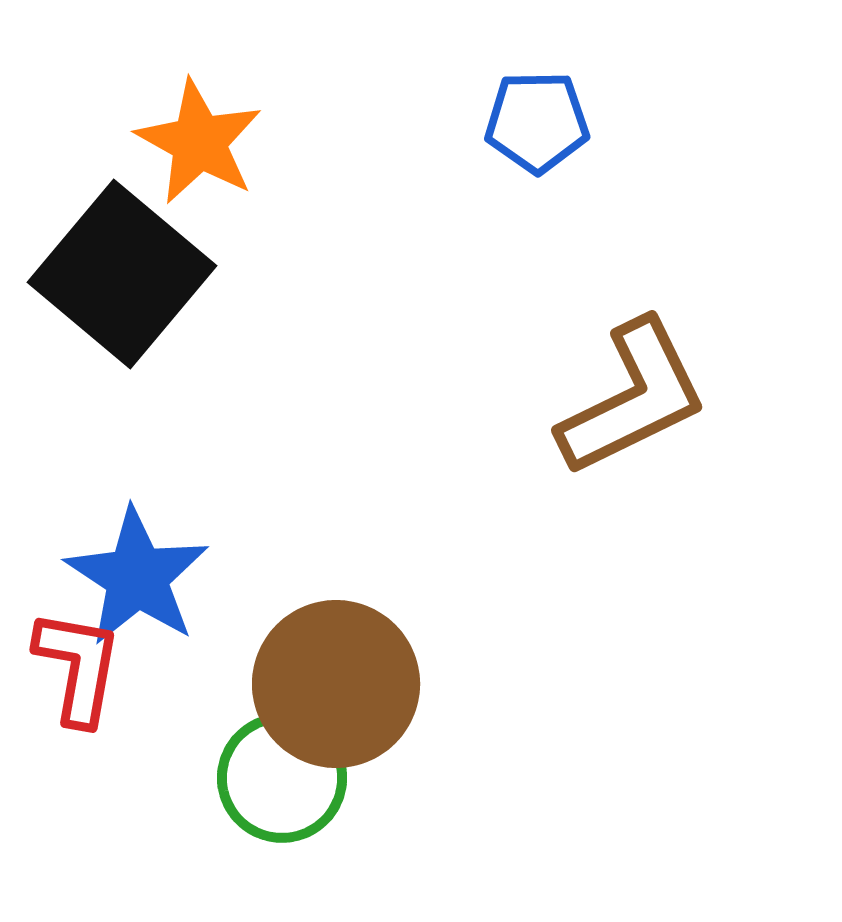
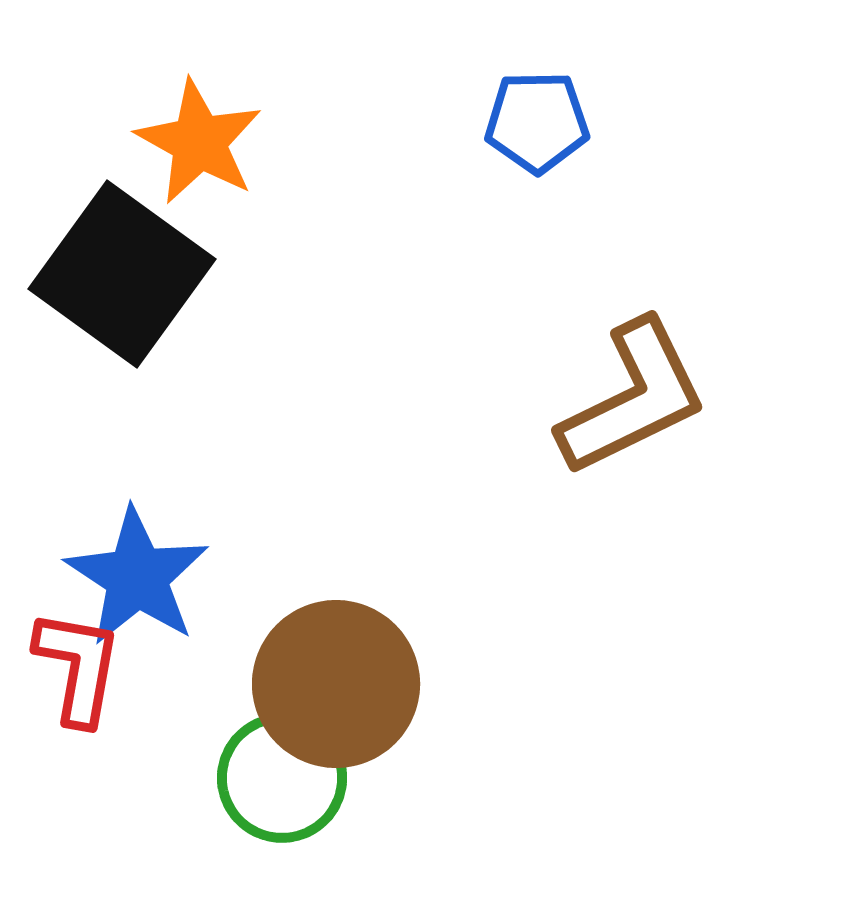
black square: rotated 4 degrees counterclockwise
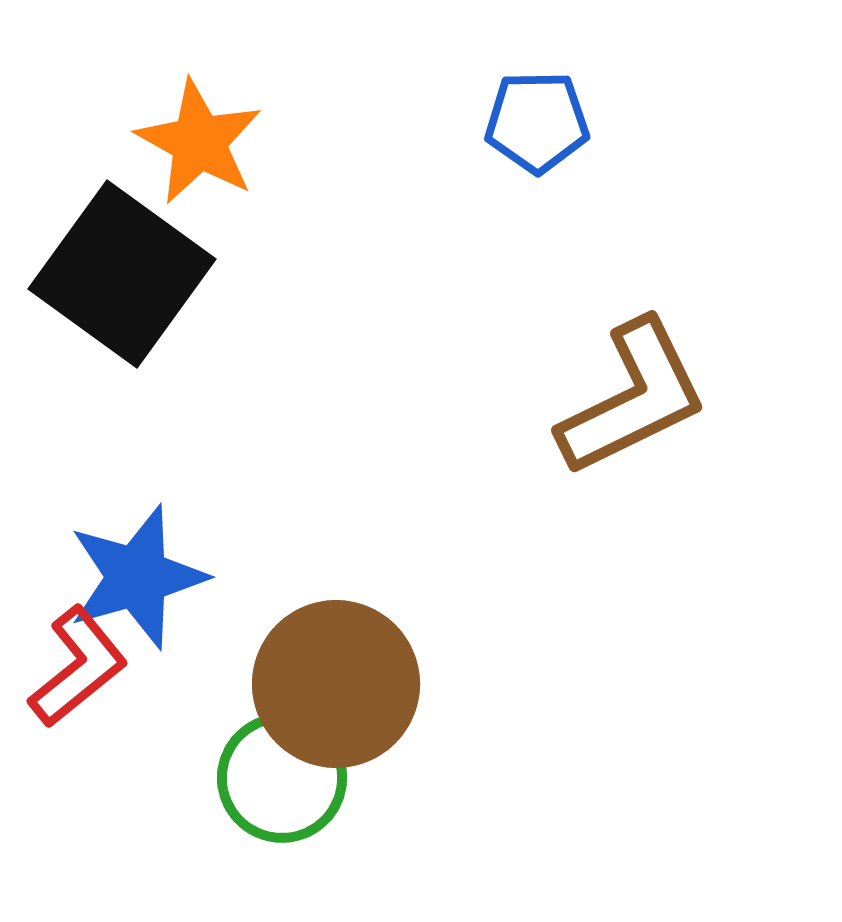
blue star: rotated 23 degrees clockwise
red L-shape: rotated 41 degrees clockwise
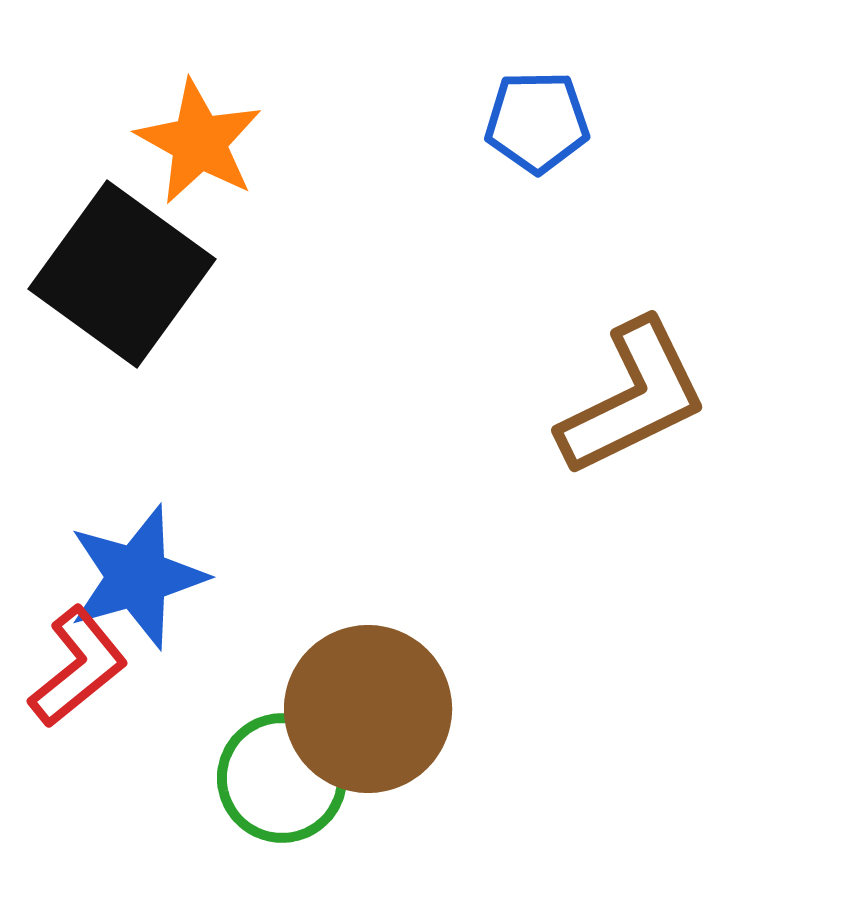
brown circle: moved 32 px right, 25 px down
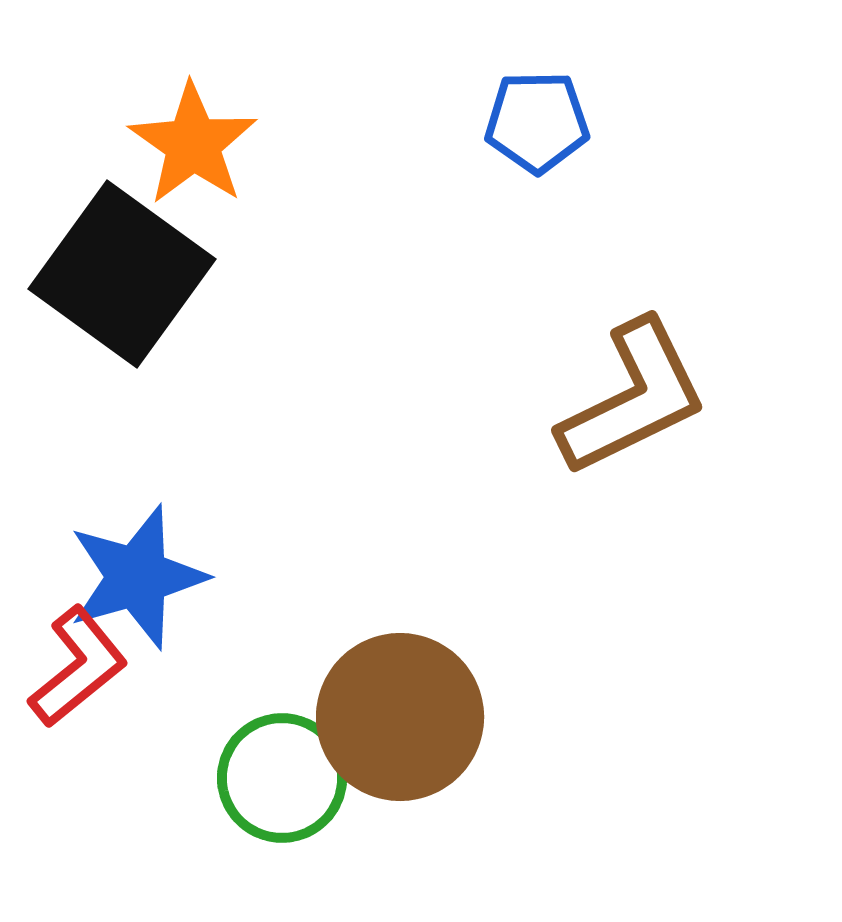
orange star: moved 6 px left, 2 px down; rotated 6 degrees clockwise
brown circle: moved 32 px right, 8 px down
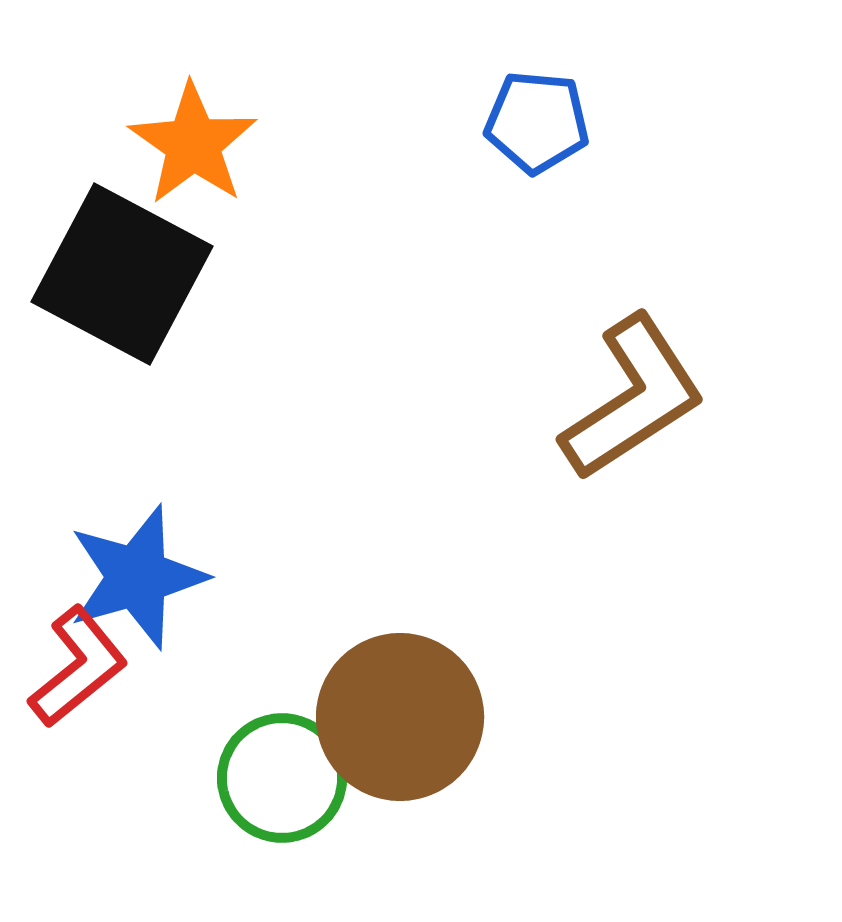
blue pentagon: rotated 6 degrees clockwise
black square: rotated 8 degrees counterclockwise
brown L-shape: rotated 7 degrees counterclockwise
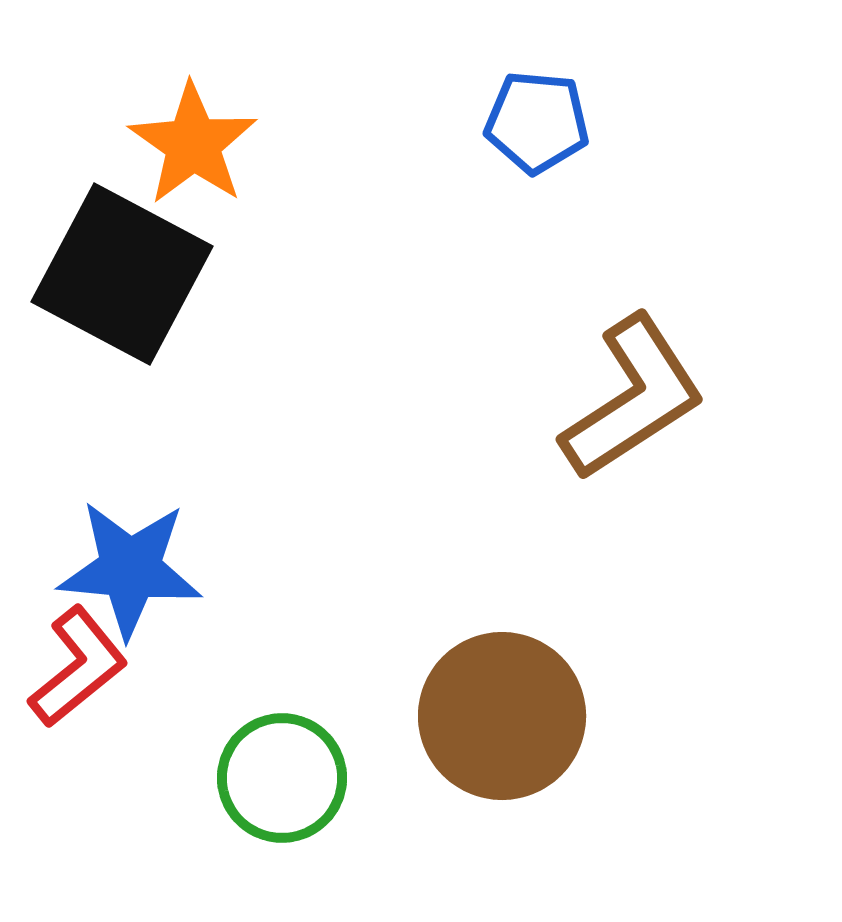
blue star: moved 7 px left, 8 px up; rotated 21 degrees clockwise
brown circle: moved 102 px right, 1 px up
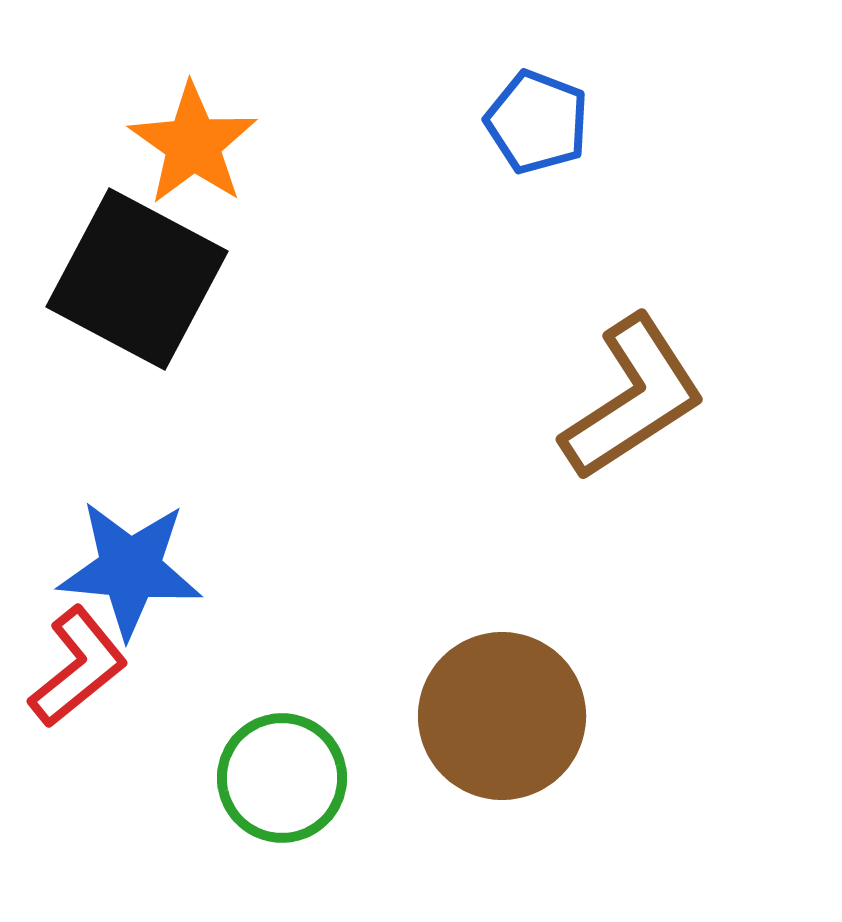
blue pentagon: rotated 16 degrees clockwise
black square: moved 15 px right, 5 px down
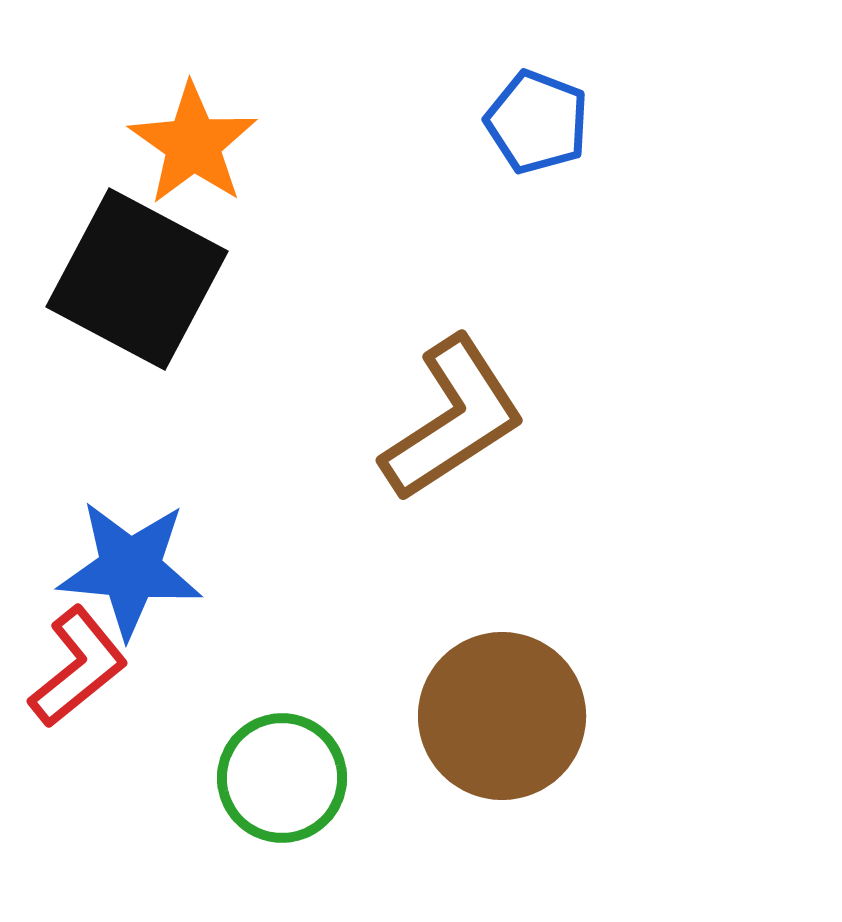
brown L-shape: moved 180 px left, 21 px down
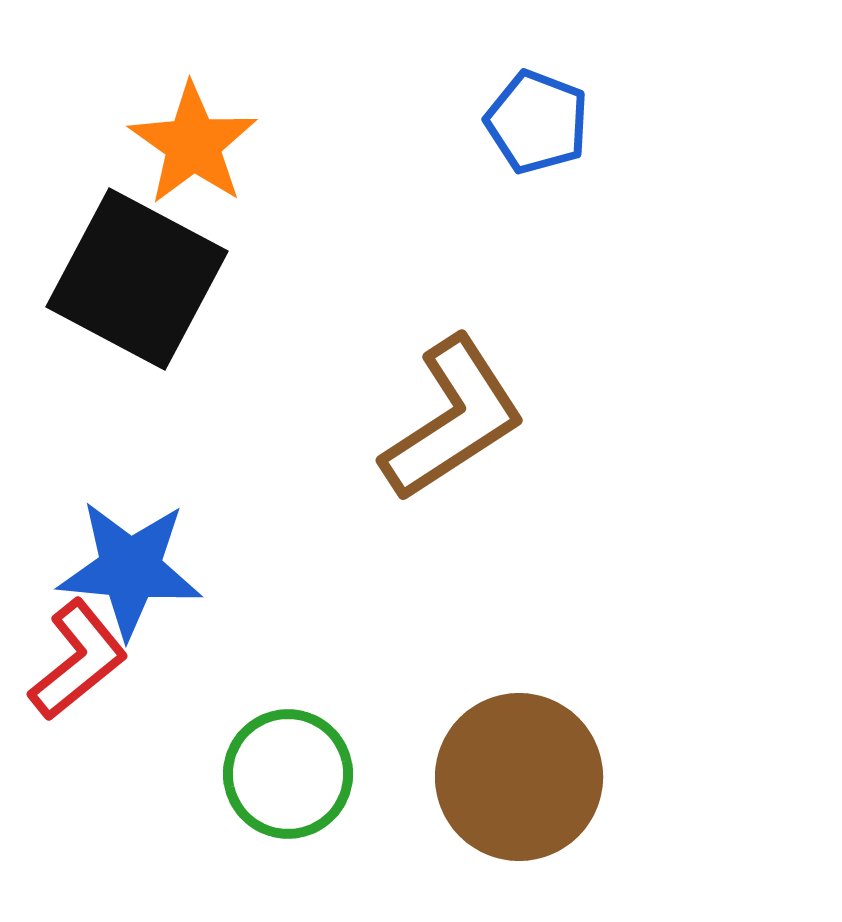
red L-shape: moved 7 px up
brown circle: moved 17 px right, 61 px down
green circle: moved 6 px right, 4 px up
